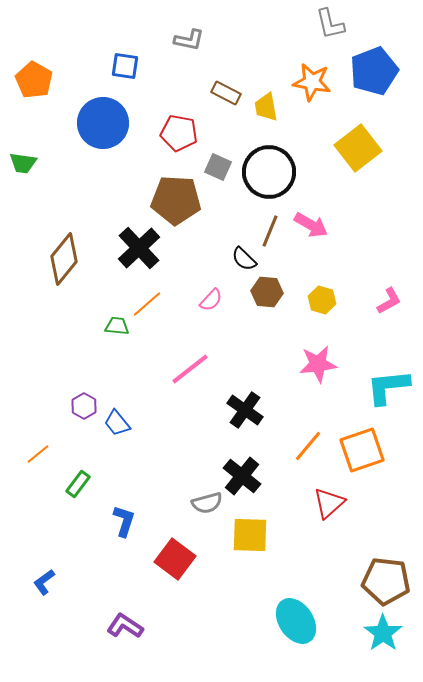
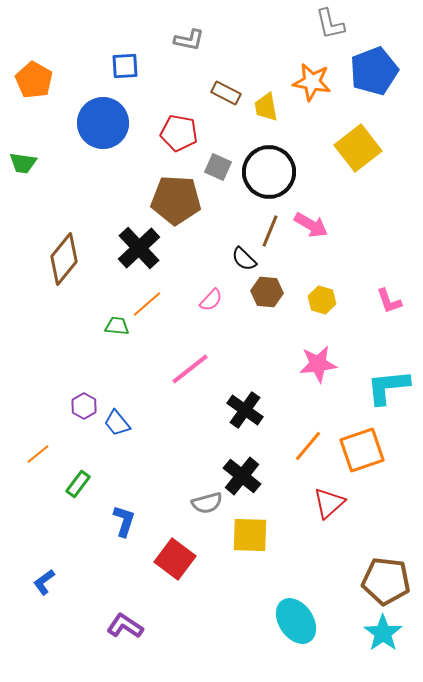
blue square at (125, 66): rotated 12 degrees counterclockwise
pink L-shape at (389, 301): rotated 100 degrees clockwise
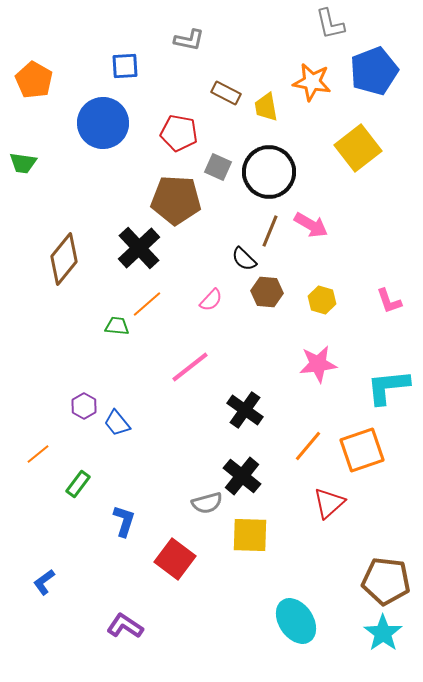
pink line at (190, 369): moved 2 px up
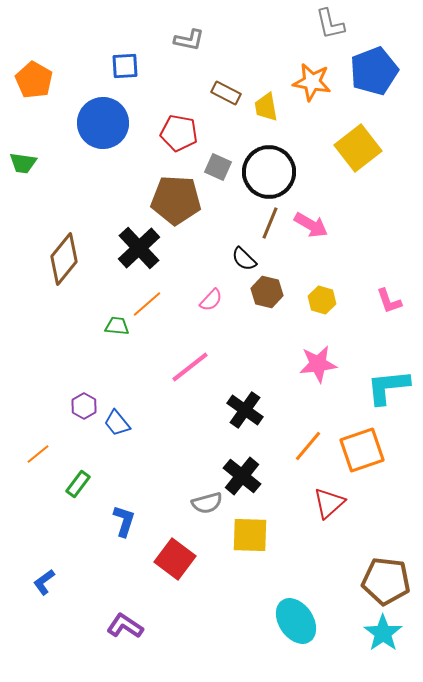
brown line at (270, 231): moved 8 px up
brown hexagon at (267, 292): rotated 8 degrees clockwise
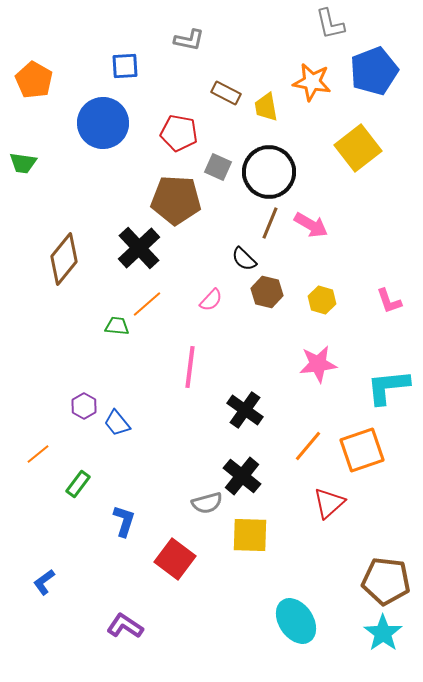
pink line at (190, 367): rotated 45 degrees counterclockwise
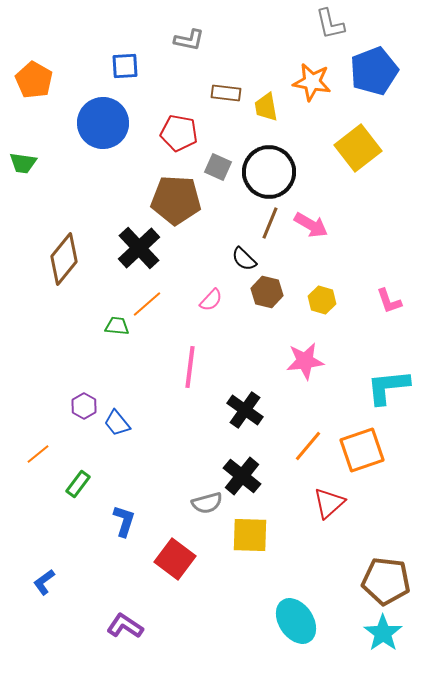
brown rectangle at (226, 93): rotated 20 degrees counterclockwise
pink star at (318, 364): moved 13 px left, 3 px up
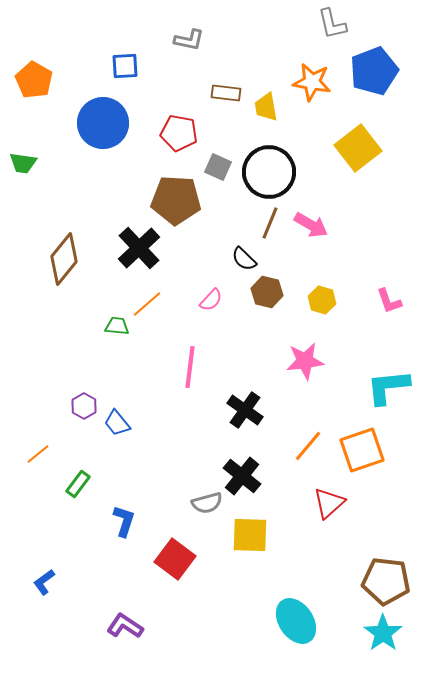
gray L-shape at (330, 24): moved 2 px right
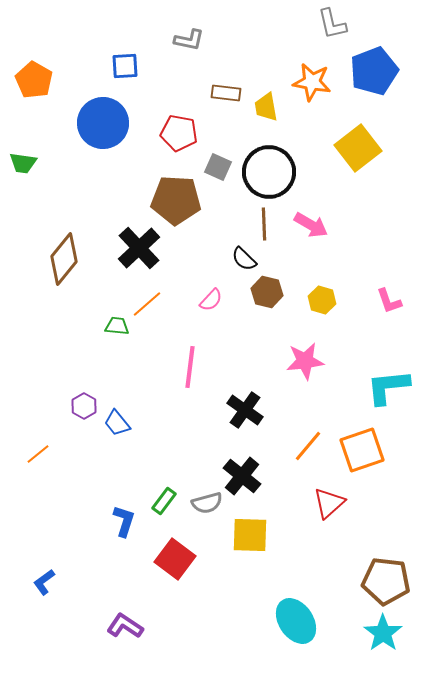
brown line at (270, 223): moved 6 px left, 1 px down; rotated 24 degrees counterclockwise
green rectangle at (78, 484): moved 86 px right, 17 px down
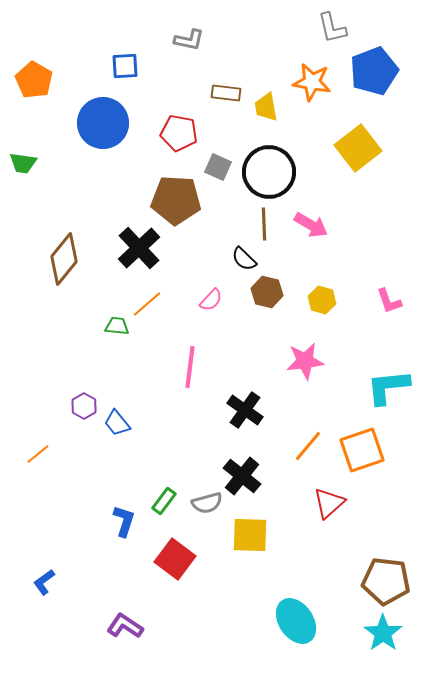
gray L-shape at (332, 24): moved 4 px down
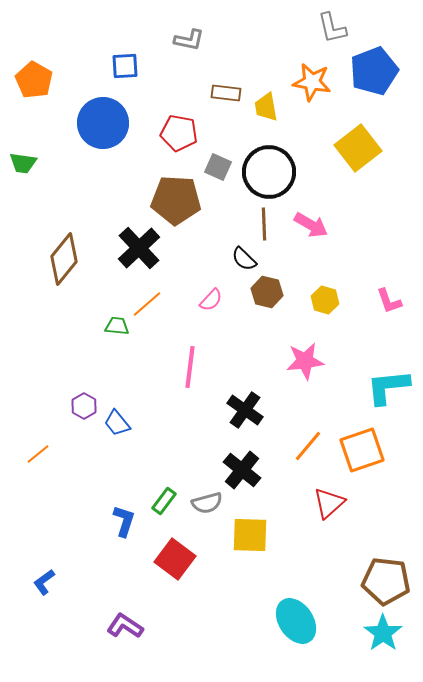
yellow hexagon at (322, 300): moved 3 px right
black cross at (242, 476): moved 6 px up
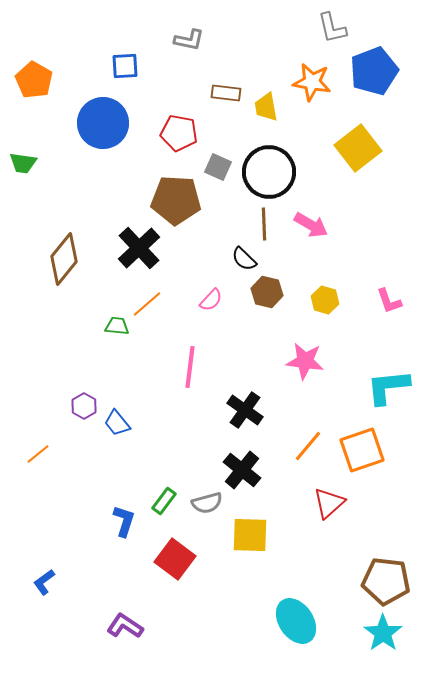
pink star at (305, 361): rotated 15 degrees clockwise
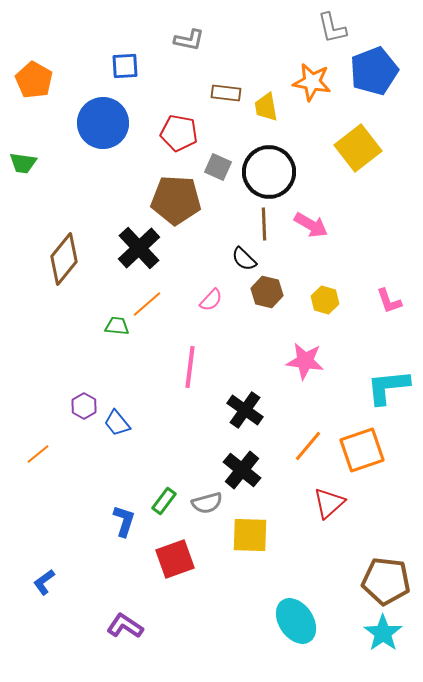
red square at (175, 559): rotated 33 degrees clockwise
